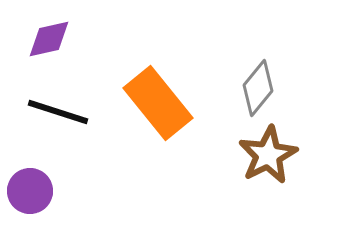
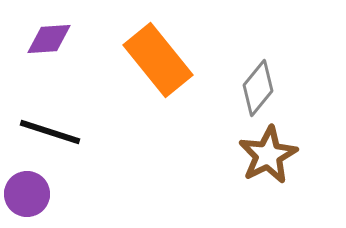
purple diamond: rotated 9 degrees clockwise
orange rectangle: moved 43 px up
black line: moved 8 px left, 20 px down
purple circle: moved 3 px left, 3 px down
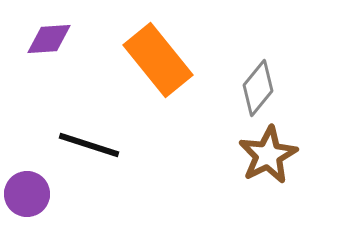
black line: moved 39 px right, 13 px down
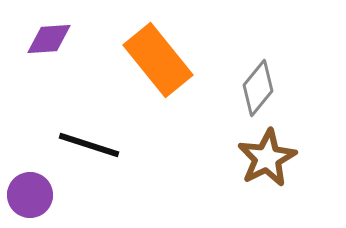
brown star: moved 1 px left, 3 px down
purple circle: moved 3 px right, 1 px down
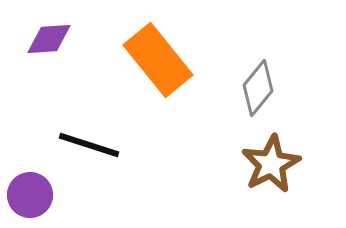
brown star: moved 4 px right, 6 px down
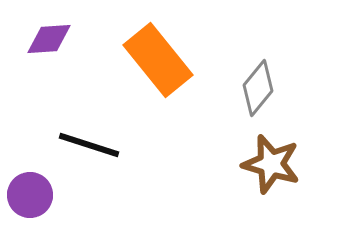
brown star: rotated 28 degrees counterclockwise
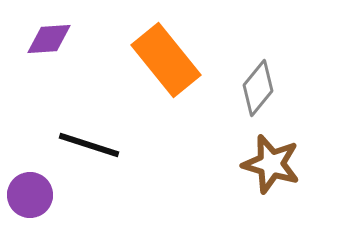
orange rectangle: moved 8 px right
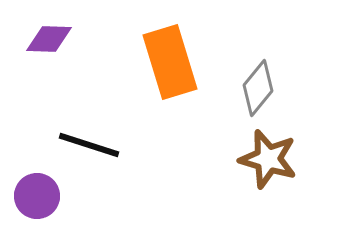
purple diamond: rotated 6 degrees clockwise
orange rectangle: moved 4 px right, 2 px down; rotated 22 degrees clockwise
brown star: moved 3 px left, 5 px up
purple circle: moved 7 px right, 1 px down
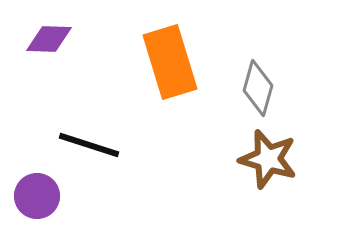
gray diamond: rotated 24 degrees counterclockwise
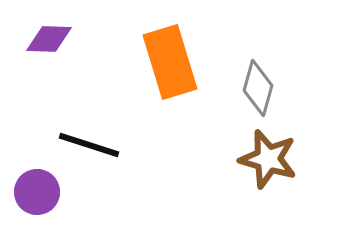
purple circle: moved 4 px up
